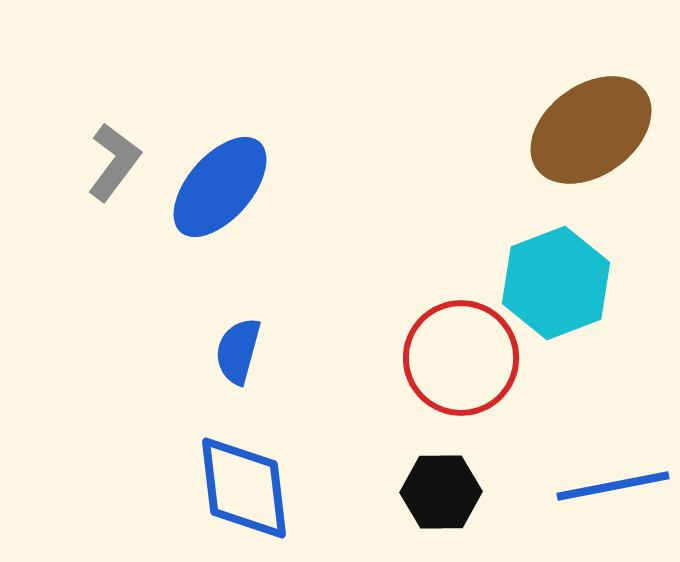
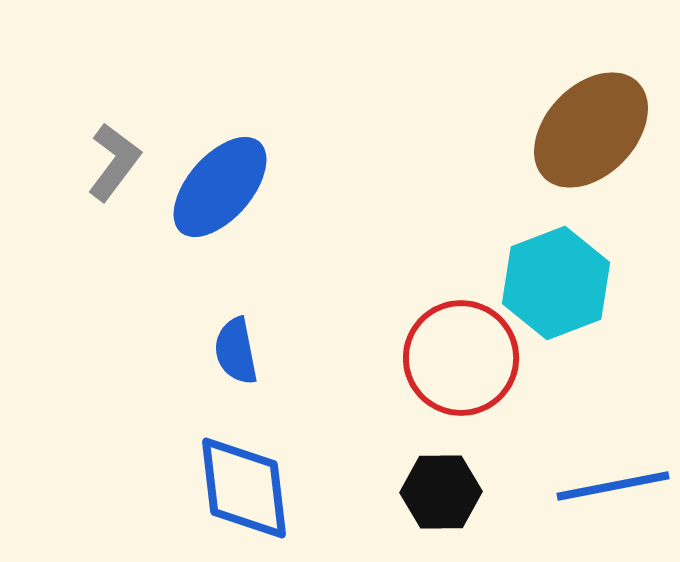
brown ellipse: rotated 10 degrees counterclockwise
blue semicircle: moved 2 px left; rotated 26 degrees counterclockwise
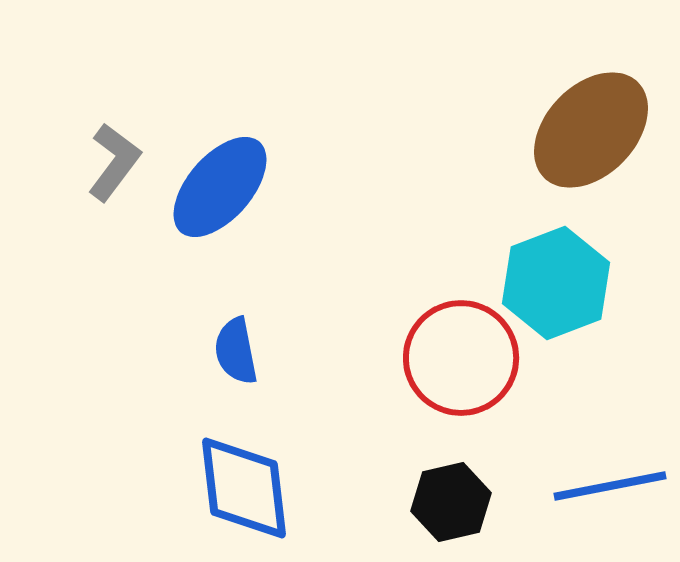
blue line: moved 3 px left
black hexagon: moved 10 px right, 10 px down; rotated 12 degrees counterclockwise
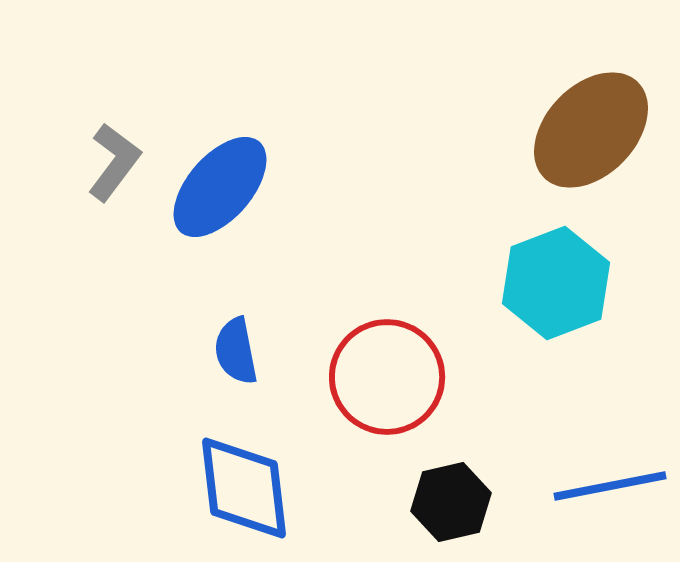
red circle: moved 74 px left, 19 px down
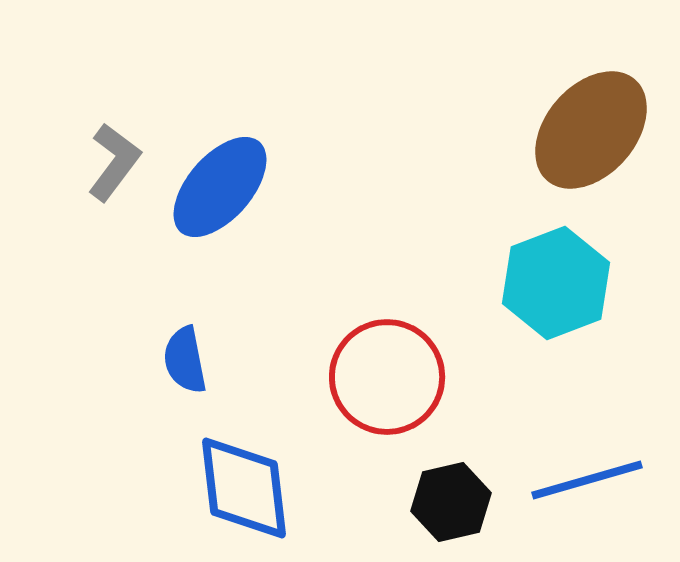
brown ellipse: rotated 3 degrees counterclockwise
blue semicircle: moved 51 px left, 9 px down
blue line: moved 23 px left, 6 px up; rotated 5 degrees counterclockwise
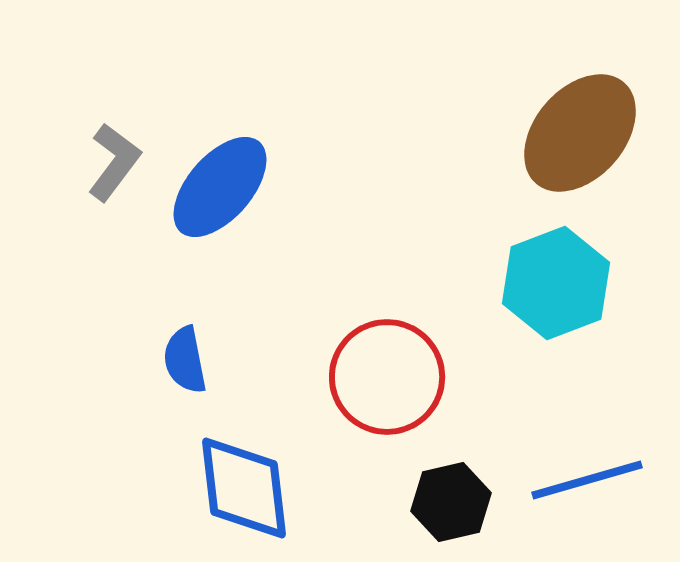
brown ellipse: moved 11 px left, 3 px down
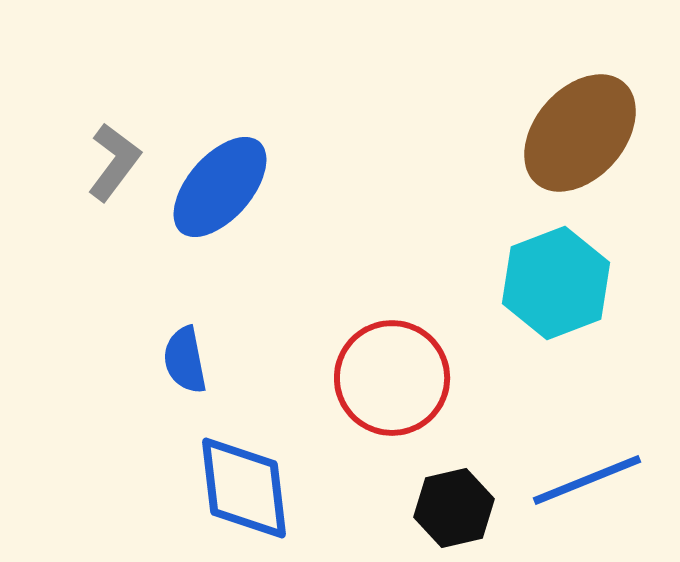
red circle: moved 5 px right, 1 px down
blue line: rotated 6 degrees counterclockwise
black hexagon: moved 3 px right, 6 px down
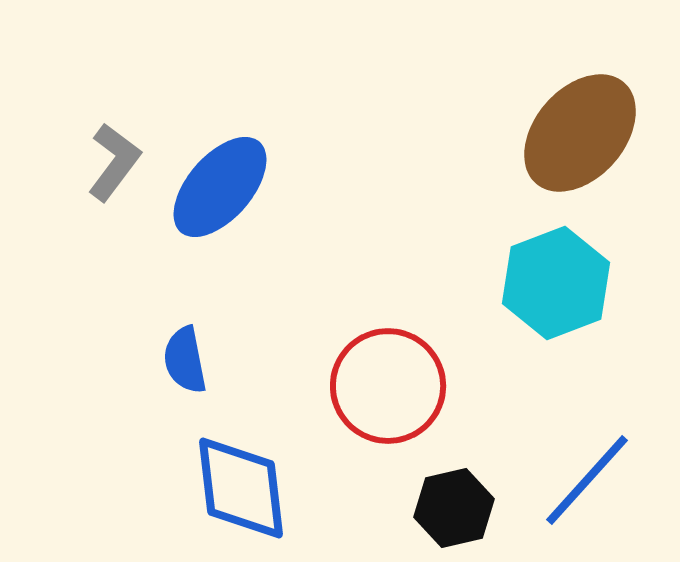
red circle: moved 4 px left, 8 px down
blue line: rotated 26 degrees counterclockwise
blue diamond: moved 3 px left
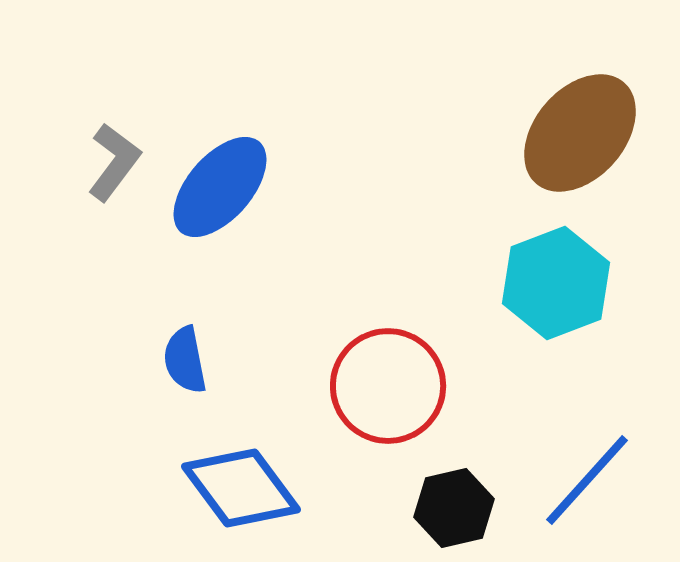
blue diamond: rotated 30 degrees counterclockwise
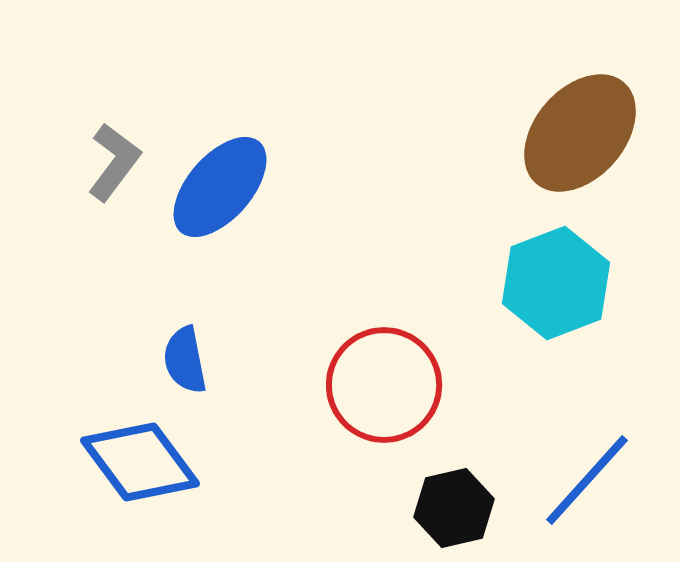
red circle: moved 4 px left, 1 px up
blue diamond: moved 101 px left, 26 px up
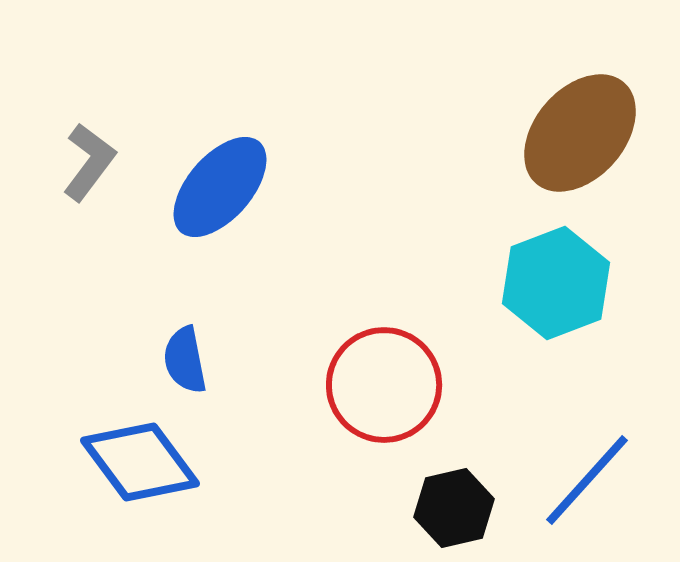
gray L-shape: moved 25 px left
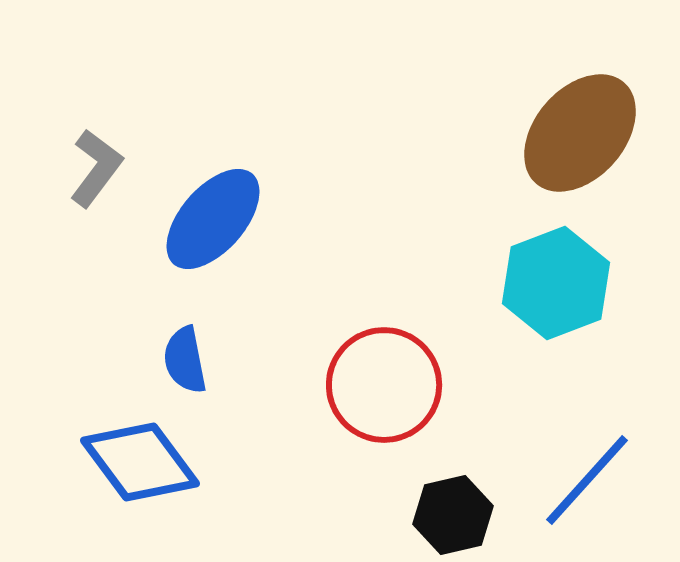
gray L-shape: moved 7 px right, 6 px down
blue ellipse: moved 7 px left, 32 px down
black hexagon: moved 1 px left, 7 px down
